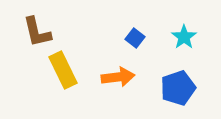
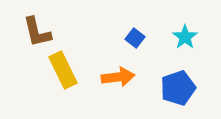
cyan star: moved 1 px right
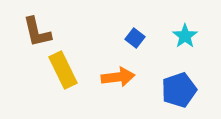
cyan star: moved 1 px up
blue pentagon: moved 1 px right, 2 px down
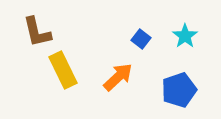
blue square: moved 6 px right, 1 px down
orange arrow: rotated 36 degrees counterclockwise
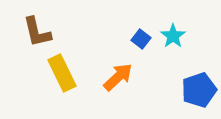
cyan star: moved 12 px left
yellow rectangle: moved 1 px left, 3 px down
blue pentagon: moved 20 px right
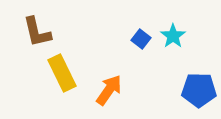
orange arrow: moved 9 px left, 13 px down; rotated 12 degrees counterclockwise
blue pentagon: rotated 20 degrees clockwise
